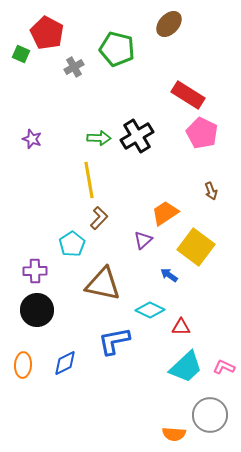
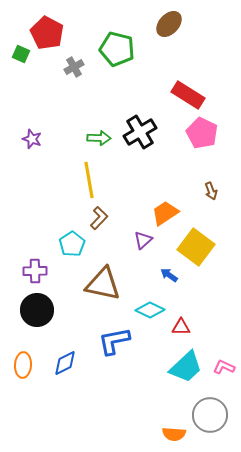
black cross: moved 3 px right, 4 px up
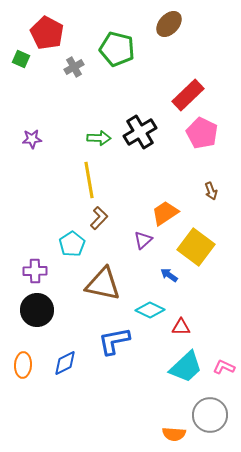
green square: moved 5 px down
red rectangle: rotated 76 degrees counterclockwise
purple star: rotated 24 degrees counterclockwise
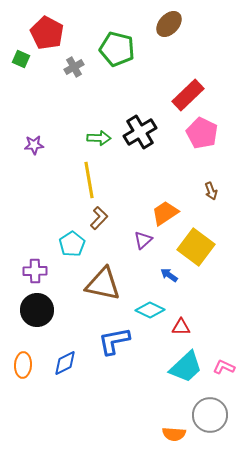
purple star: moved 2 px right, 6 px down
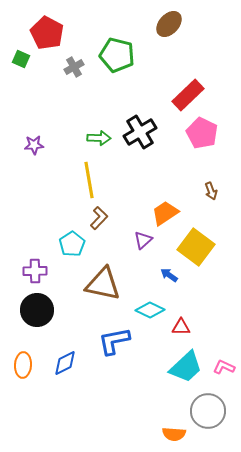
green pentagon: moved 6 px down
gray circle: moved 2 px left, 4 px up
